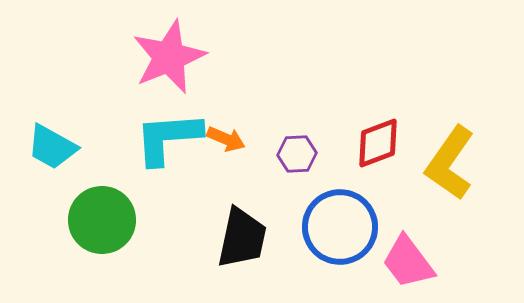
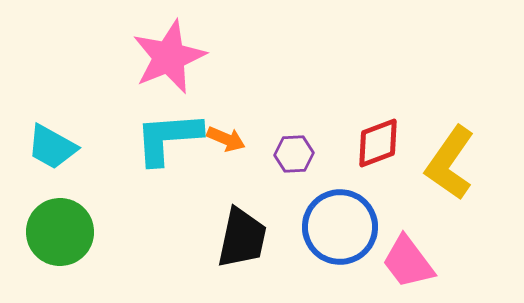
purple hexagon: moved 3 px left
green circle: moved 42 px left, 12 px down
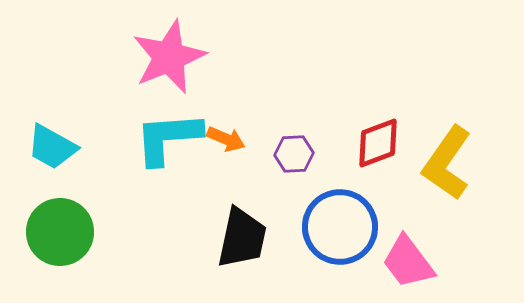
yellow L-shape: moved 3 px left
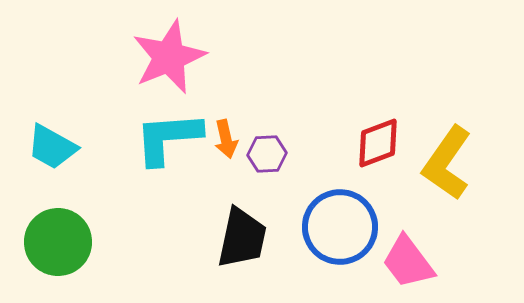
orange arrow: rotated 54 degrees clockwise
purple hexagon: moved 27 px left
green circle: moved 2 px left, 10 px down
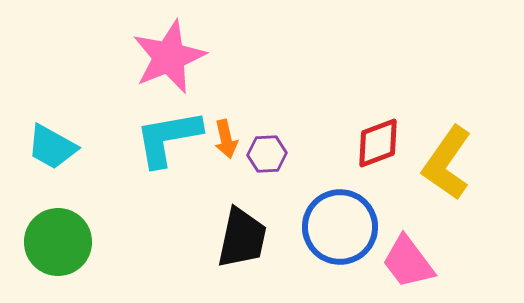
cyan L-shape: rotated 6 degrees counterclockwise
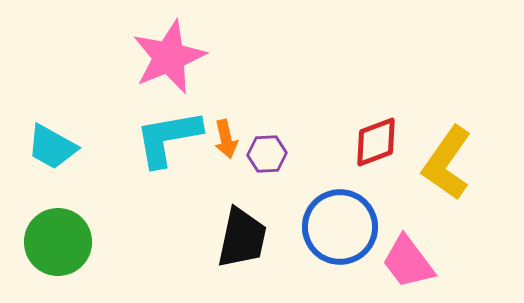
red diamond: moved 2 px left, 1 px up
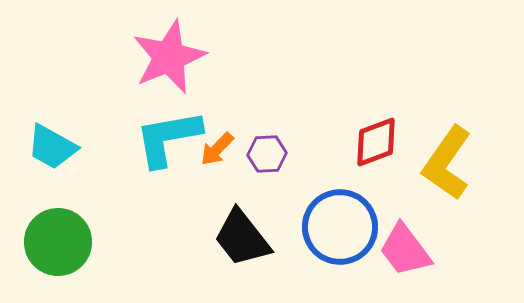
orange arrow: moved 9 px left, 10 px down; rotated 57 degrees clockwise
black trapezoid: rotated 130 degrees clockwise
pink trapezoid: moved 3 px left, 12 px up
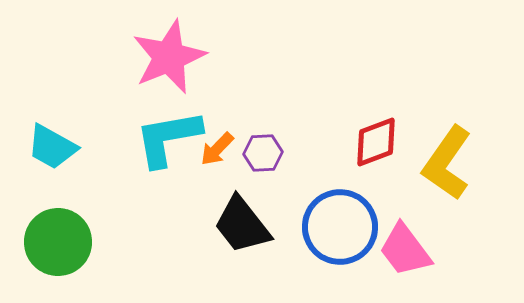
purple hexagon: moved 4 px left, 1 px up
black trapezoid: moved 13 px up
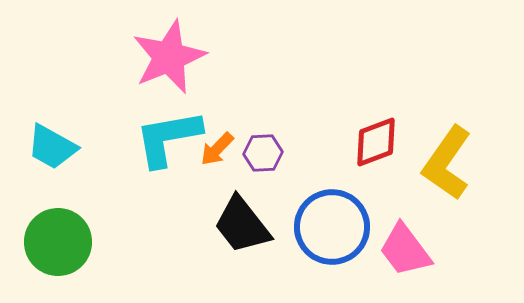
blue circle: moved 8 px left
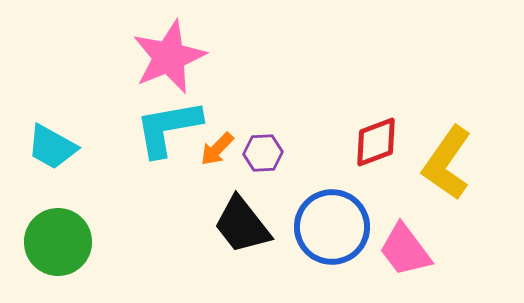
cyan L-shape: moved 10 px up
